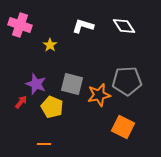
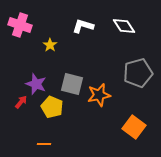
gray pentagon: moved 11 px right, 8 px up; rotated 12 degrees counterclockwise
orange square: moved 11 px right; rotated 10 degrees clockwise
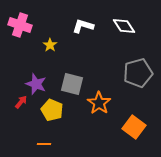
orange star: moved 8 px down; rotated 25 degrees counterclockwise
yellow pentagon: moved 3 px down
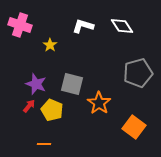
white diamond: moved 2 px left
red arrow: moved 8 px right, 4 px down
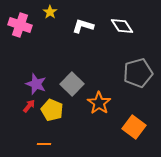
yellow star: moved 33 px up
gray square: rotated 30 degrees clockwise
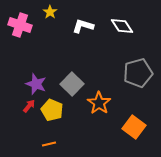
orange line: moved 5 px right; rotated 16 degrees counterclockwise
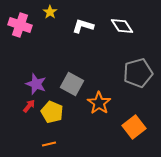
gray square: rotated 15 degrees counterclockwise
yellow pentagon: moved 2 px down
orange square: rotated 15 degrees clockwise
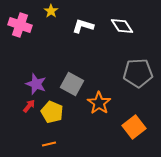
yellow star: moved 1 px right, 1 px up
gray pentagon: rotated 12 degrees clockwise
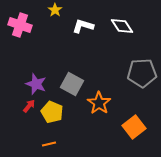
yellow star: moved 4 px right, 1 px up
gray pentagon: moved 4 px right
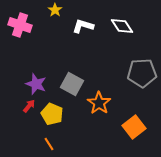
yellow pentagon: moved 2 px down
orange line: rotated 72 degrees clockwise
